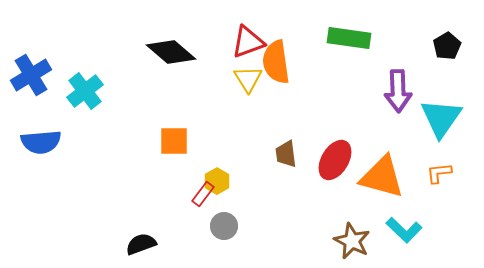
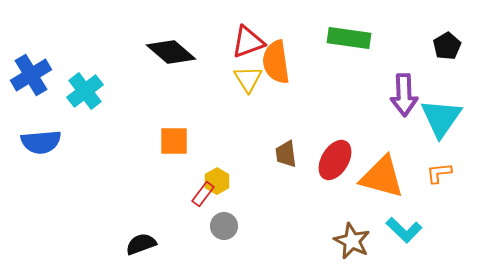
purple arrow: moved 6 px right, 4 px down
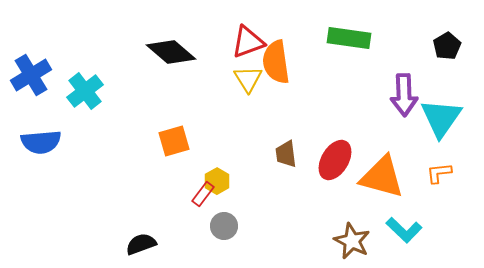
orange square: rotated 16 degrees counterclockwise
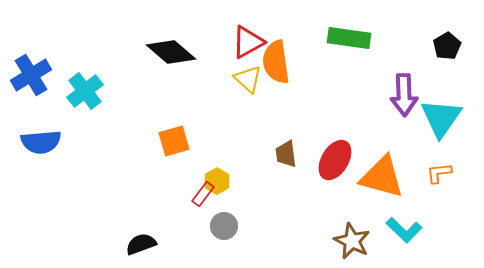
red triangle: rotated 9 degrees counterclockwise
yellow triangle: rotated 16 degrees counterclockwise
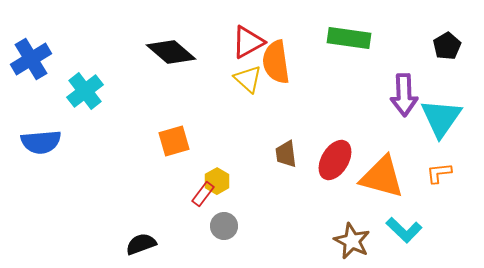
blue cross: moved 16 px up
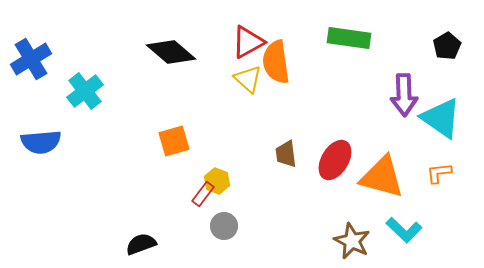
cyan triangle: rotated 30 degrees counterclockwise
yellow hexagon: rotated 10 degrees counterclockwise
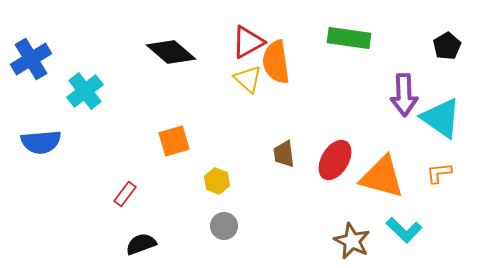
brown trapezoid: moved 2 px left
red rectangle: moved 78 px left
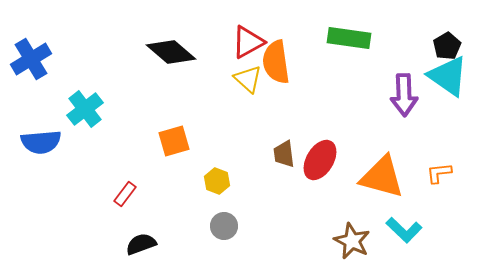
cyan cross: moved 18 px down
cyan triangle: moved 7 px right, 42 px up
red ellipse: moved 15 px left
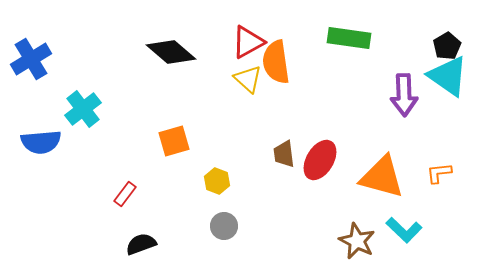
cyan cross: moved 2 px left
brown star: moved 5 px right
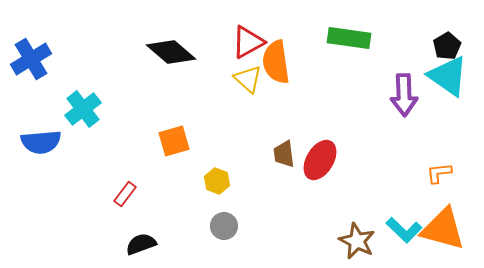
orange triangle: moved 61 px right, 52 px down
